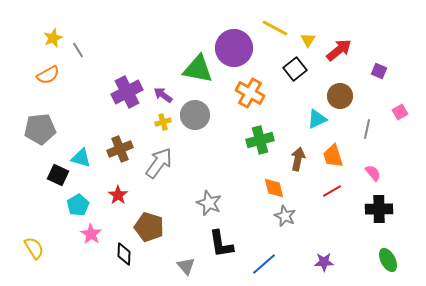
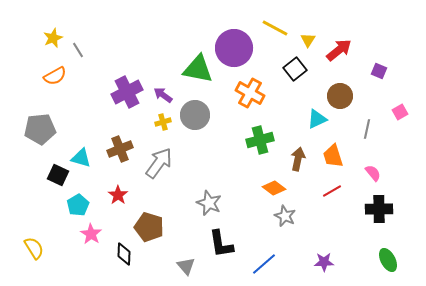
orange semicircle at (48, 75): moved 7 px right, 1 px down
orange diamond at (274, 188): rotated 40 degrees counterclockwise
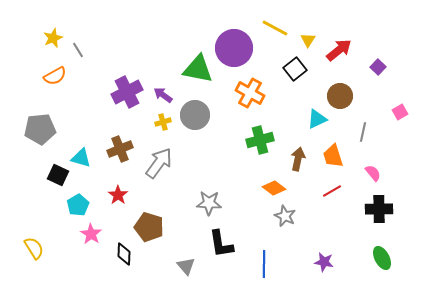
purple square at (379, 71): moved 1 px left, 4 px up; rotated 21 degrees clockwise
gray line at (367, 129): moved 4 px left, 3 px down
gray star at (209, 203): rotated 20 degrees counterclockwise
green ellipse at (388, 260): moved 6 px left, 2 px up
purple star at (324, 262): rotated 12 degrees clockwise
blue line at (264, 264): rotated 48 degrees counterclockwise
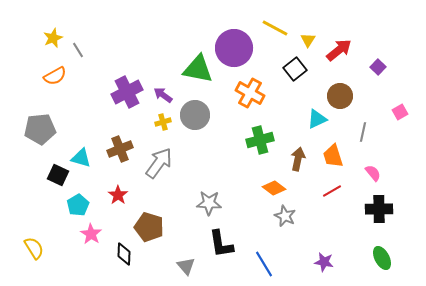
blue line at (264, 264): rotated 32 degrees counterclockwise
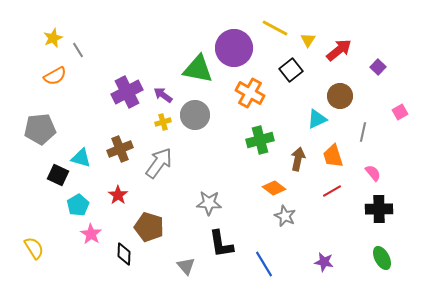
black square at (295, 69): moved 4 px left, 1 px down
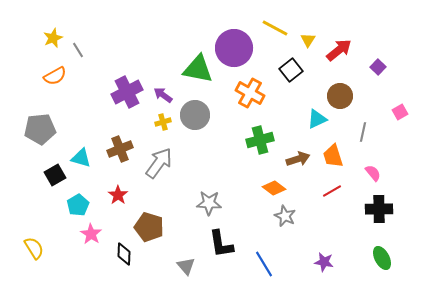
brown arrow at (298, 159): rotated 60 degrees clockwise
black square at (58, 175): moved 3 px left; rotated 35 degrees clockwise
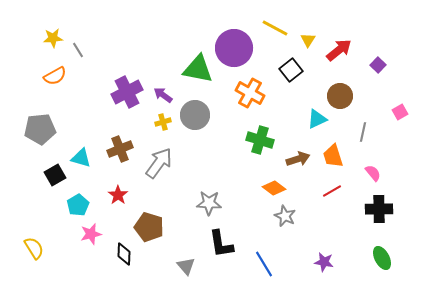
yellow star at (53, 38): rotated 18 degrees clockwise
purple square at (378, 67): moved 2 px up
green cross at (260, 140): rotated 32 degrees clockwise
pink star at (91, 234): rotated 25 degrees clockwise
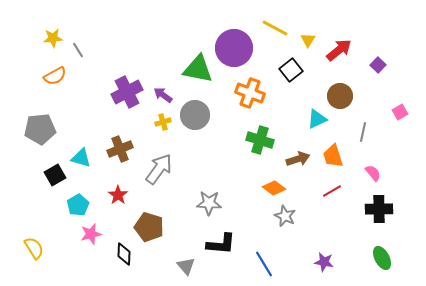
orange cross at (250, 93): rotated 8 degrees counterclockwise
gray arrow at (159, 163): moved 6 px down
black L-shape at (221, 244): rotated 76 degrees counterclockwise
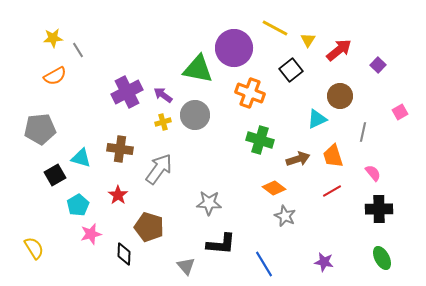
brown cross at (120, 149): rotated 30 degrees clockwise
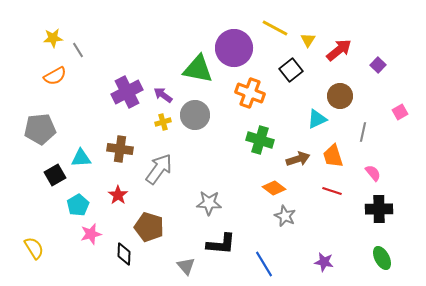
cyan triangle at (81, 158): rotated 20 degrees counterclockwise
red line at (332, 191): rotated 48 degrees clockwise
